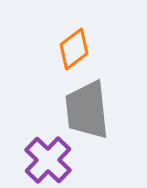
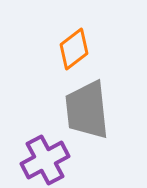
purple cross: moved 3 px left; rotated 18 degrees clockwise
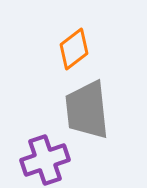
purple cross: rotated 9 degrees clockwise
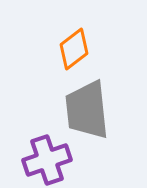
purple cross: moved 2 px right
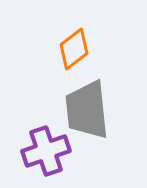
purple cross: moved 1 px left, 9 px up
